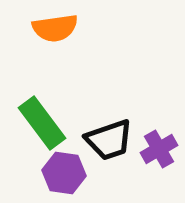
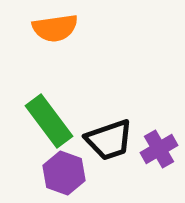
green rectangle: moved 7 px right, 2 px up
purple hexagon: rotated 12 degrees clockwise
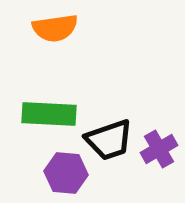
green rectangle: moved 7 px up; rotated 50 degrees counterclockwise
purple hexagon: moved 2 px right; rotated 15 degrees counterclockwise
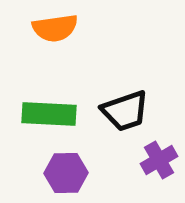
black trapezoid: moved 16 px right, 29 px up
purple cross: moved 11 px down
purple hexagon: rotated 6 degrees counterclockwise
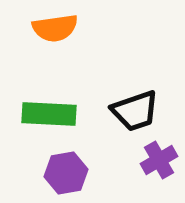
black trapezoid: moved 10 px right
purple hexagon: rotated 9 degrees counterclockwise
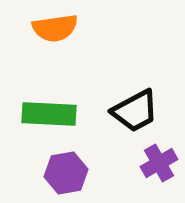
black trapezoid: rotated 9 degrees counterclockwise
purple cross: moved 3 px down
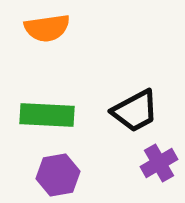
orange semicircle: moved 8 px left
green rectangle: moved 2 px left, 1 px down
purple hexagon: moved 8 px left, 2 px down
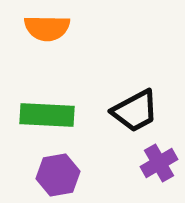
orange semicircle: rotated 9 degrees clockwise
